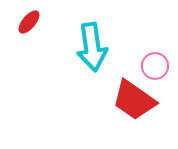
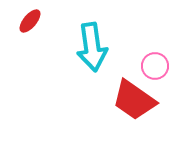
red ellipse: moved 1 px right, 1 px up
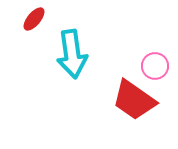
red ellipse: moved 4 px right, 2 px up
cyan arrow: moved 20 px left, 7 px down
